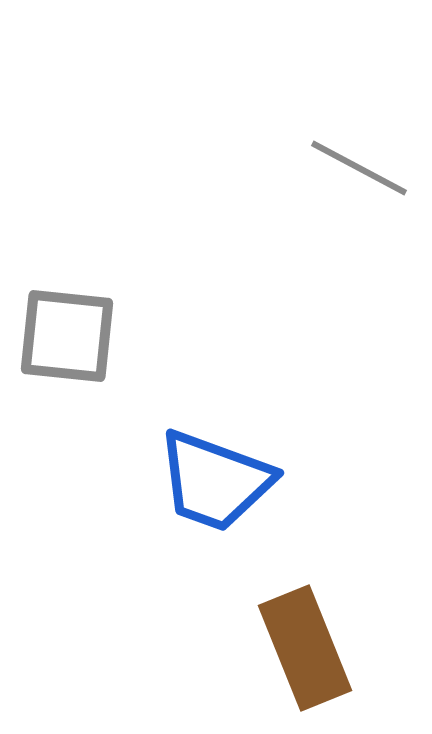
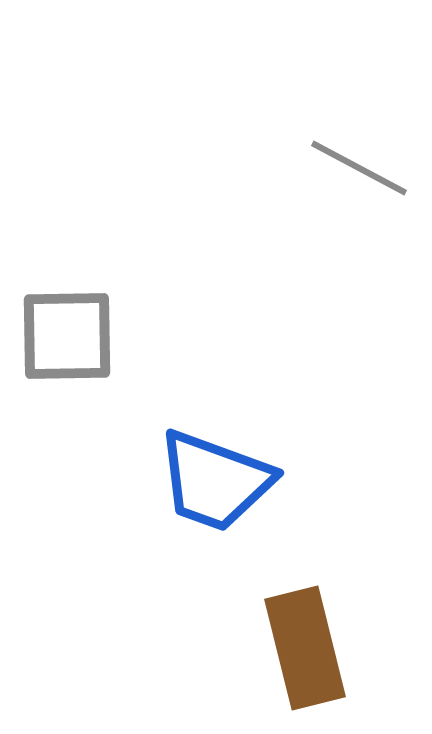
gray square: rotated 7 degrees counterclockwise
brown rectangle: rotated 8 degrees clockwise
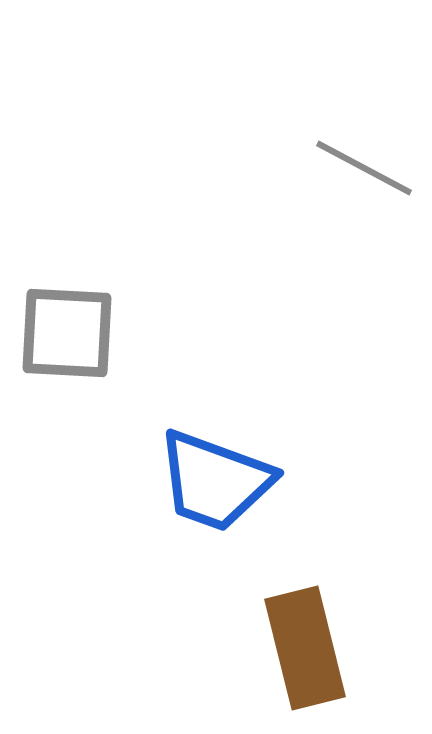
gray line: moved 5 px right
gray square: moved 3 px up; rotated 4 degrees clockwise
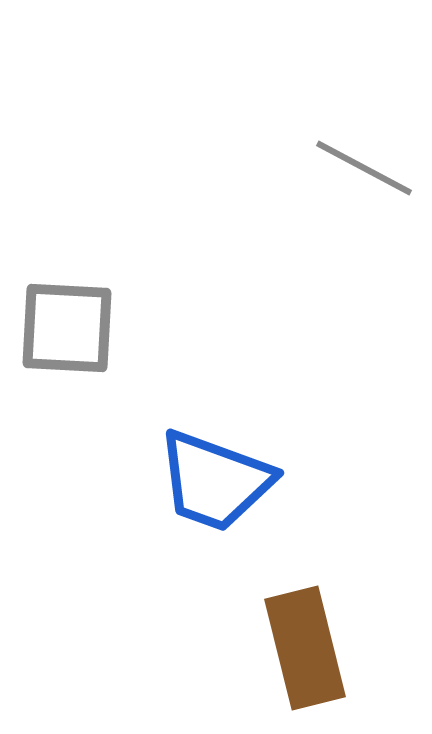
gray square: moved 5 px up
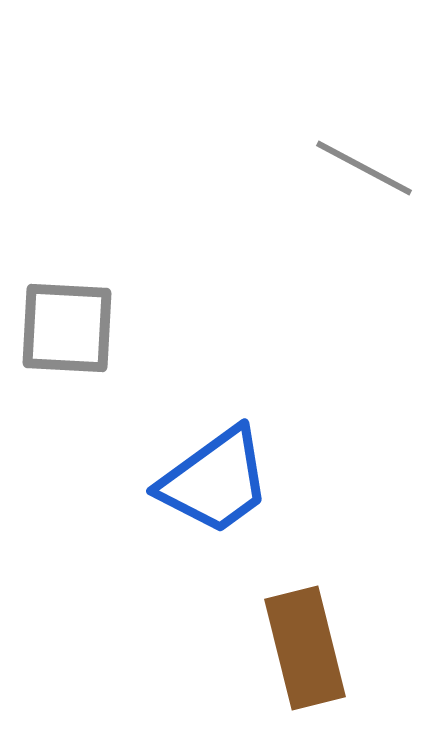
blue trapezoid: rotated 56 degrees counterclockwise
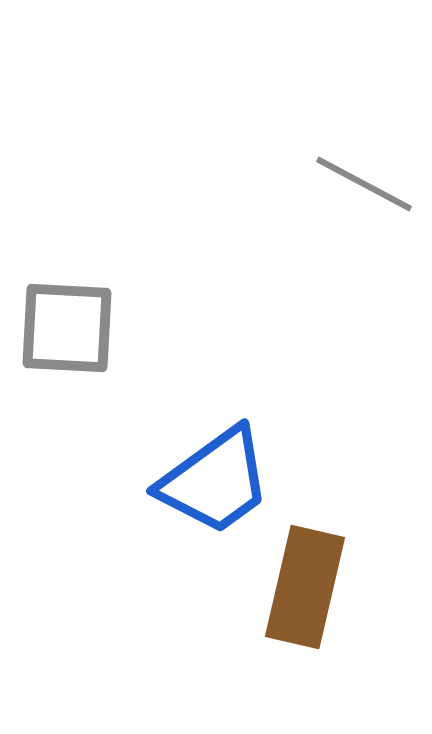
gray line: moved 16 px down
brown rectangle: moved 61 px up; rotated 27 degrees clockwise
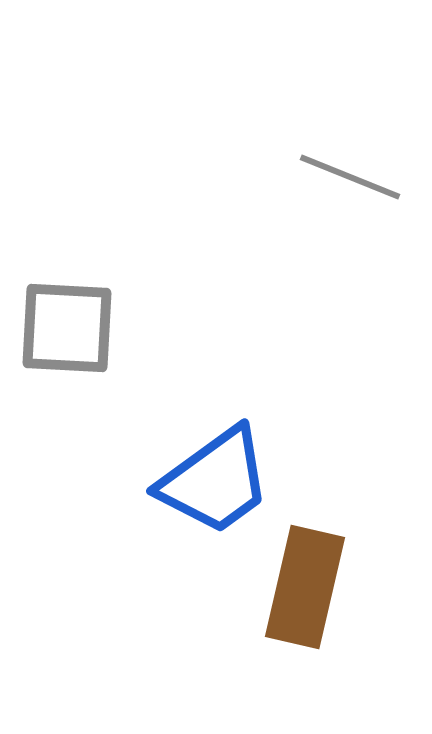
gray line: moved 14 px left, 7 px up; rotated 6 degrees counterclockwise
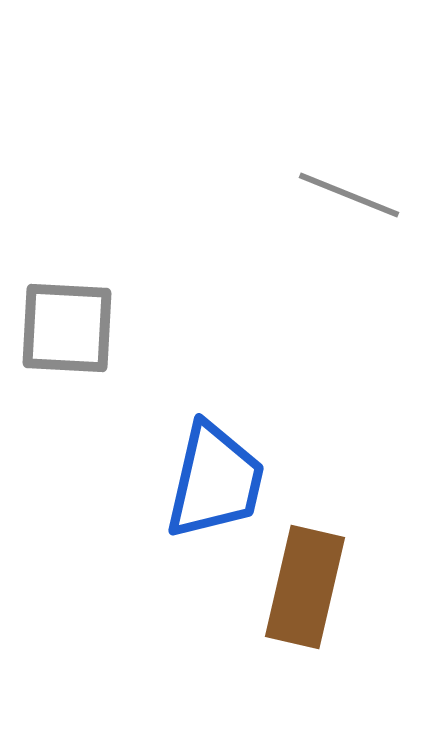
gray line: moved 1 px left, 18 px down
blue trapezoid: rotated 41 degrees counterclockwise
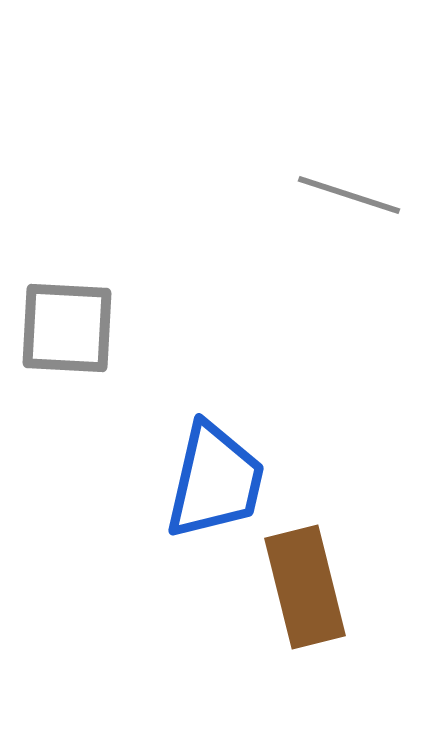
gray line: rotated 4 degrees counterclockwise
brown rectangle: rotated 27 degrees counterclockwise
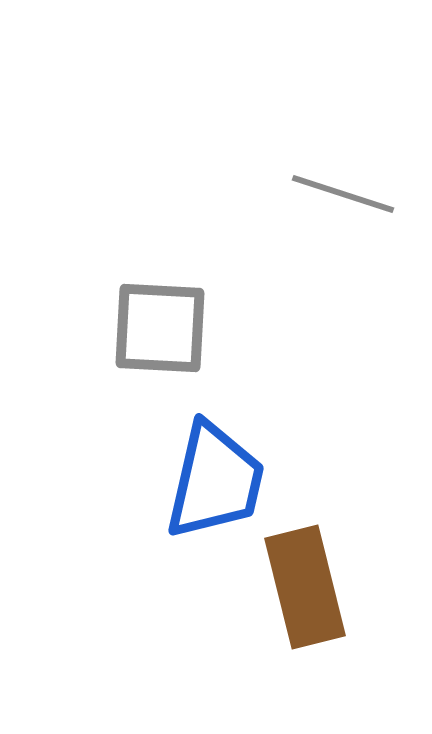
gray line: moved 6 px left, 1 px up
gray square: moved 93 px right
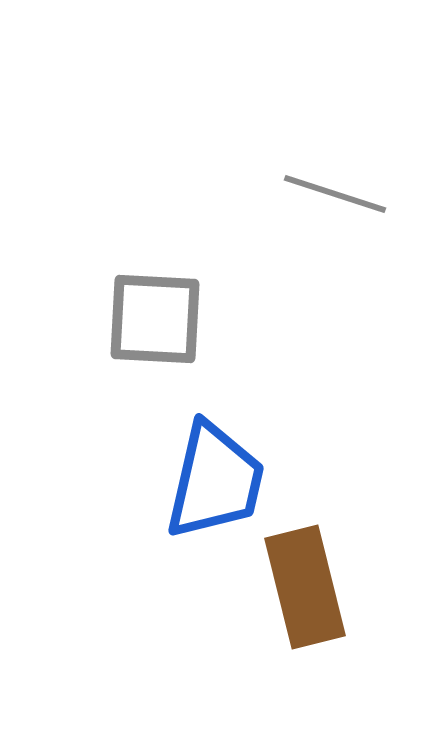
gray line: moved 8 px left
gray square: moved 5 px left, 9 px up
